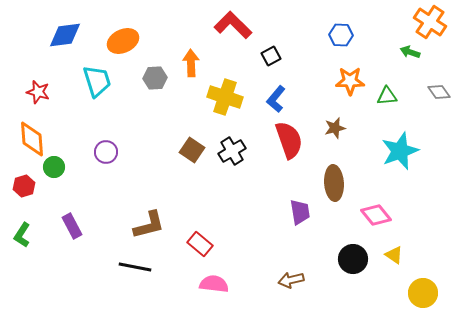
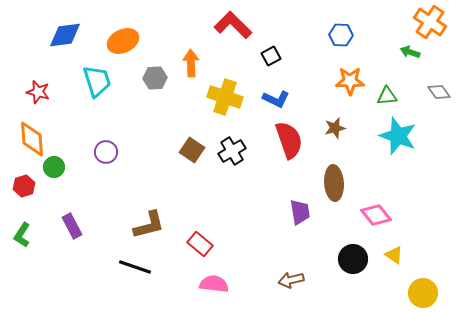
blue L-shape: rotated 104 degrees counterclockwise
cyan star: moved 2 px left, 15 px up; rotated 30 degrees counterclockwise
black line: rotated 8 degrees clockwise
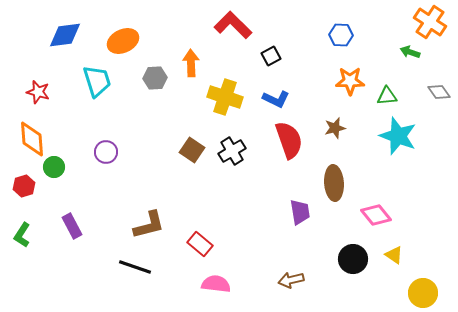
pink semicircle: moved 2 px right
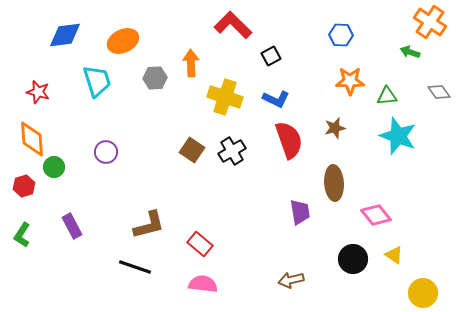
pink semicircle: moved 13 px left
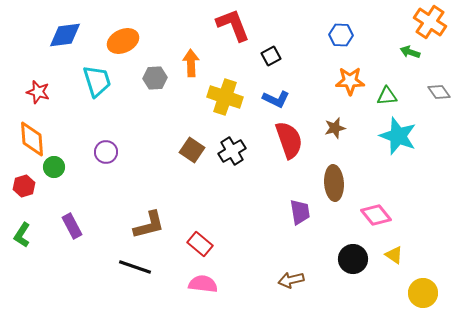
red L-shape: rotated 24 degrees clockwise
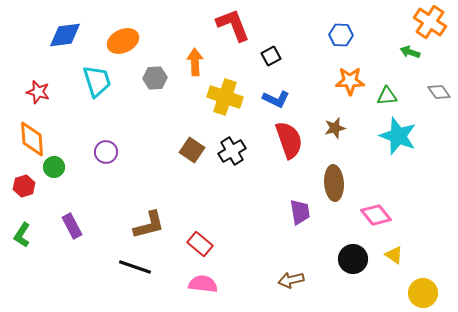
orange arrow: moved 4 px right, 1 px up
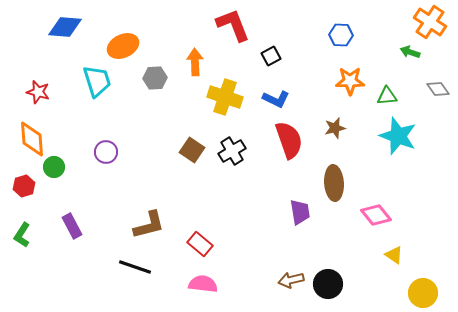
blue diamond: moved 8 px up; rotated 12 degrees clockwise
orange ellipse: moved 5 px down
gray diamond: moved 1 px left, 3 px up
black circle: moved 25 px left, 25 px down
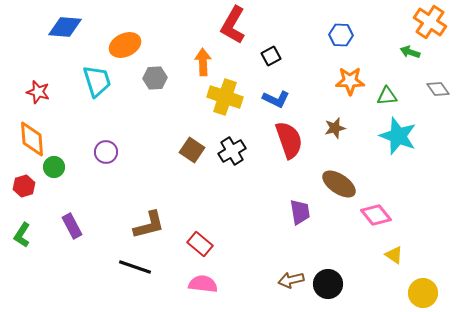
red L-shape: rotated 129 degrees counterclockwise
orange ellipse: moved 2 px right, 1 px up
orange arrow: moved 8 px right
brown ellipse: moved 5 px right, 1 px down; rotated 52 degrees counterclockwise
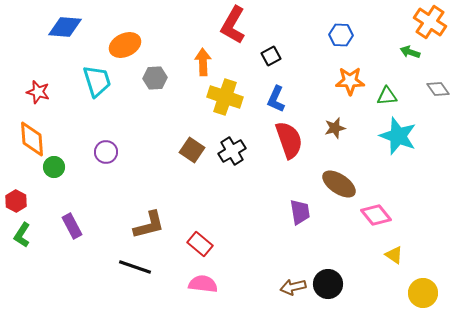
blue L-shape: rotated 88 degrees clockwise
red hexagon: moved 8 px left, 15 px down; rotated 15 degrees counterclockwise
brown arrow: moved 2 px right, 7 px down
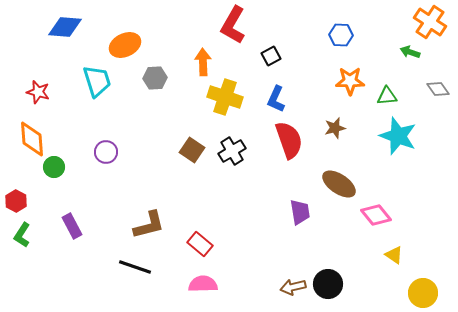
pink semicircle: rotated 8 degrees counterclockwise
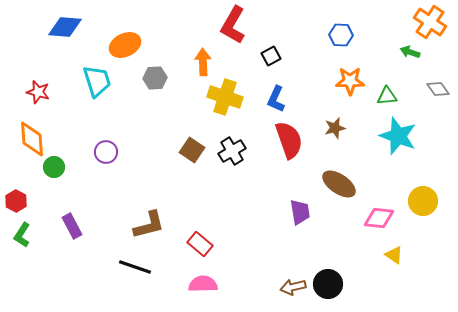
pink diamond: moved 3 px right, 3 px down; rotated 44 degrees counterclockwise
yellow circle: moved 92 px up
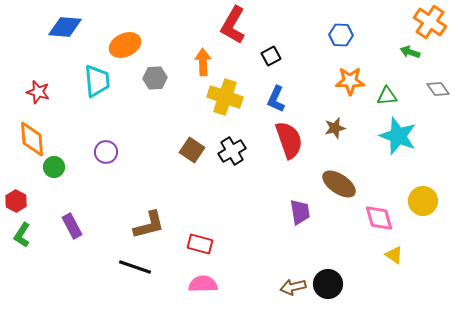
cyan trapezoid: rotated 12 degrees clockwise
pink diamond: rotated 68 degrees clockwise
red rectangle: rotated 25 degrees counterclockwise
